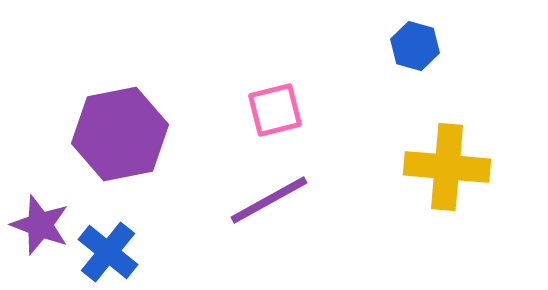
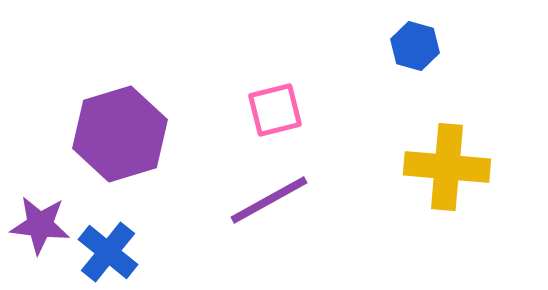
purple hexagon: rotated 6 degrees counterclockwise
purple star: rotated 14 degrees counterclockwise
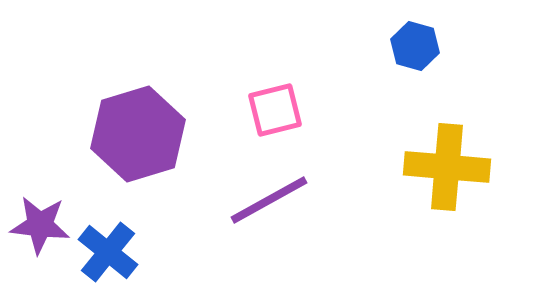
purple hexagon: moved 18 px right
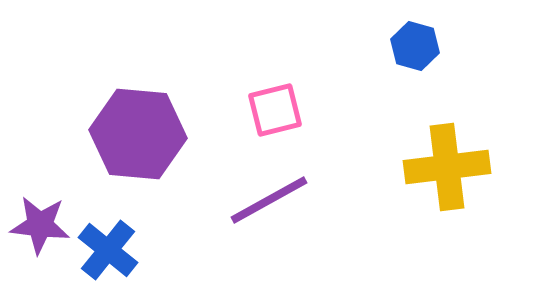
purple hexagon: rotated 22 degrees clockwise
yellow cross: rotated 12 degrees counterclockwise
blue cross: moved 2 px up
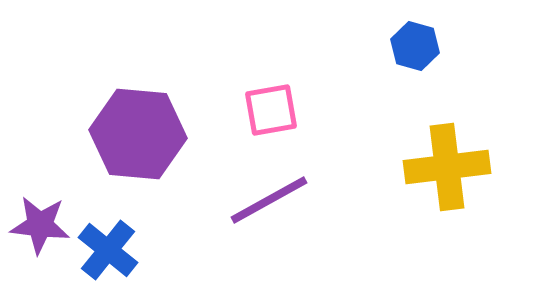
pink square: moved 4 px left; rotated 4 degrees clockwise
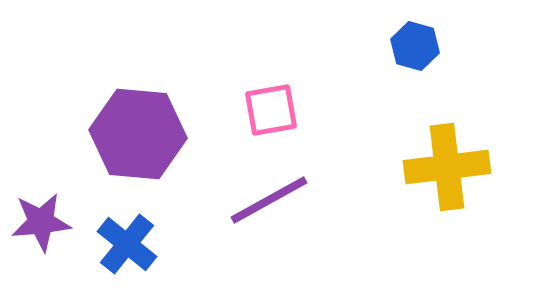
purple star: moved 1 px right, 3 px up; rotated 12 degrees counterclockwise
blue cross: moved 19 px right, 6 px up
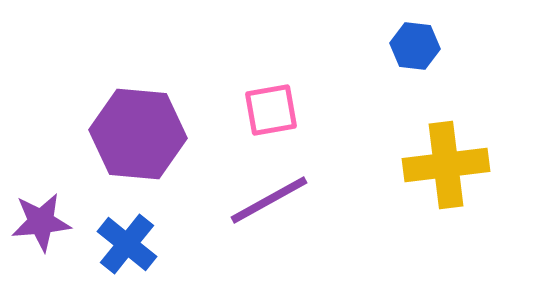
blue hexagon: rotated 9 degrees counterclockwise
yellow cross: moved 1 px left, 2 px up
